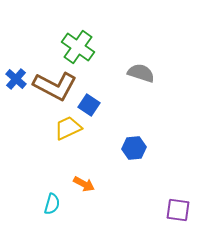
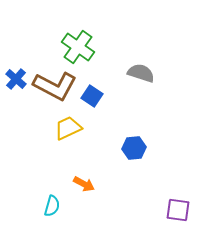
blue square: moved 3 px right, 9 px up
cyan semicircle: moved 2 px down
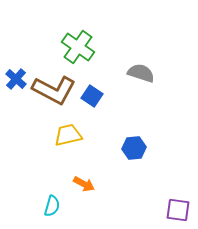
brown L-shape: moved 1 px left, 4 px down
yellow trapezoid: moved 7 px down; rotated 12 degrees clockwise
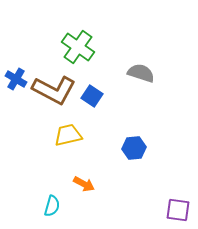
blue cross: rotated 10 degrees counterclockwise
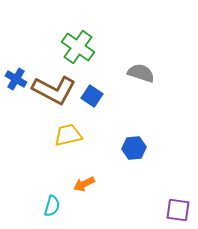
orange arrow: rotated 125 degrees clockwise
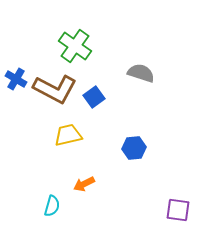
green cross: moved 3 px left, 1 px up
brown L-shape: moved 1 px right, 1 px up
blue square: moved 2 px right, 1 px down; rotated 20 degrees clockwise
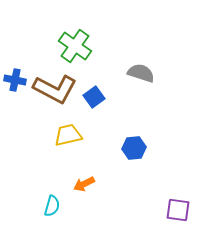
blue cross: moved 1 px left, 1 px down; rotated 20 degrees counterclockwise
